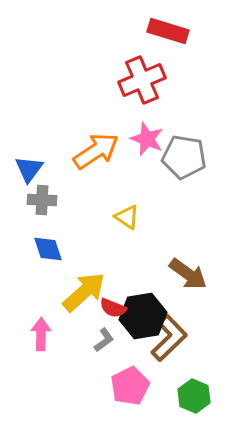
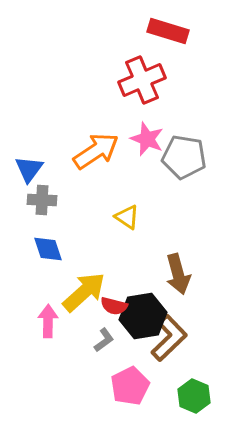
brown arrow: moved 10 px left; rotated 39 degrees clockwise
red semicircle: moved 1 px right, 2 px up; rotated 8 degrees counterclockwise
pink arrow: moved 7 px right, 13 px up
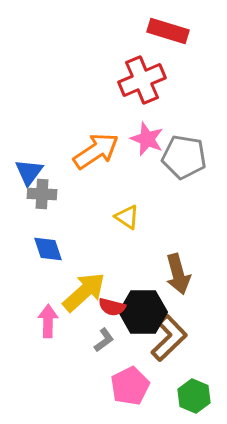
blue triangle: moved 3 px down
gray cross: moved 6 px up
red semicircle: moved 2 px left, 1 px down
black hexagon: moved 4 px up; rotated 9 degrees clockwise
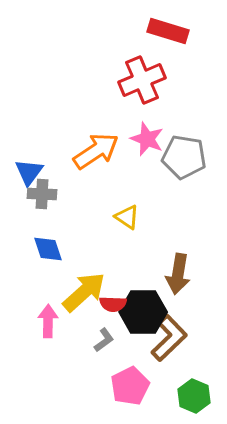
brown arrow: rotated 24 degrees clockwise
red semicircle: moved 1 px right, 3 px up; rotated 12 degrees counterclockwise
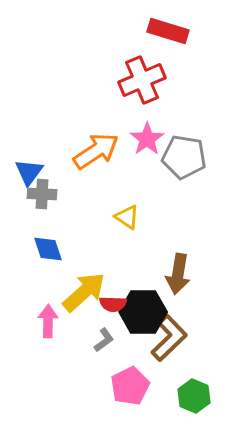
pink star: rotated 16 degrees clockwise
